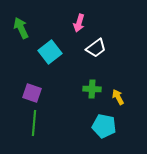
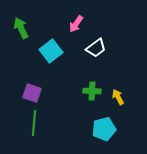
pink arrow: moved 3 px left, 1 px down; rotated 18 degrees clockwise
cyan square: moved 1 px right, 1 px up
green cross: moved 2 px down
cyan pentagon: moved 3 px down; rotated 25 degrees counterclockwise
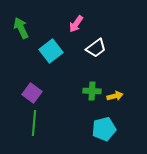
purple square: rotated 18 degrees clockwise
yellow arrow: moved 3 px left, 1 px up; rotated 105 degrees clockwise
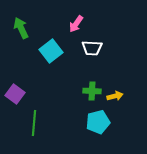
white trapezoid: moved 4 px left; rotated 40 degrees clockwise
purple square: moved 17 px left, 1 px down
cyan pentagon: moved 6 px left, 7 px up
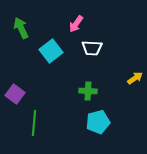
green cross: moved 4 px left
yellow arrow: moved 20 px right, 18 px up; rotated 21 degrees counterclockwise
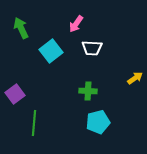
purple square: rotated 18 degrees clockwise
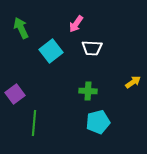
yellow arrow: moved 2 px left, 4 px down
